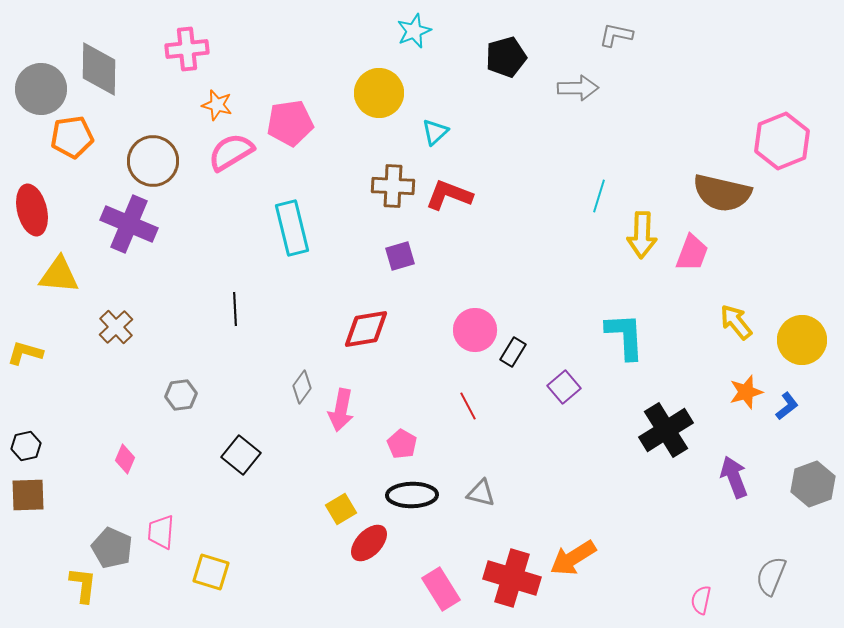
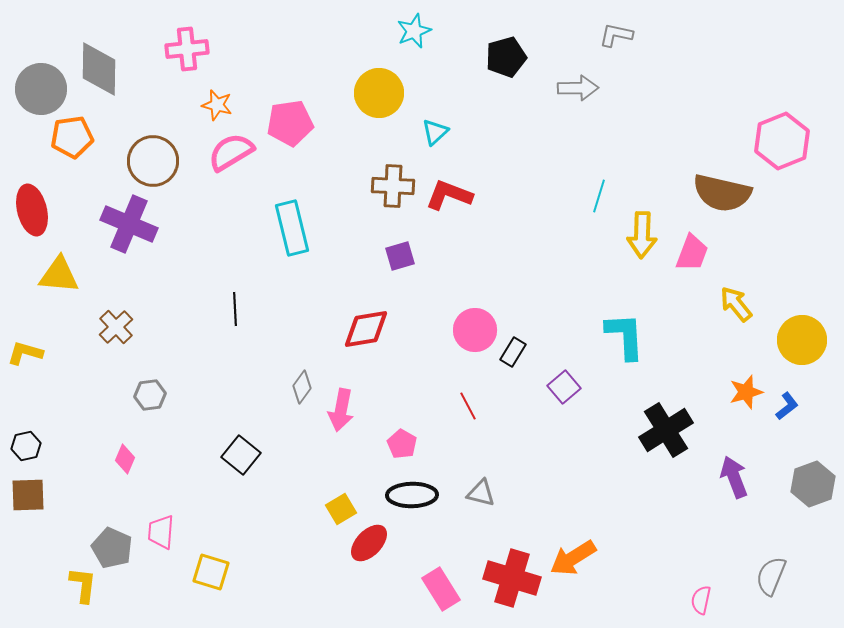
yellow arrow at (736, 322): moved 18 px up
gray hexagon at (181, 395): moved 31 px left
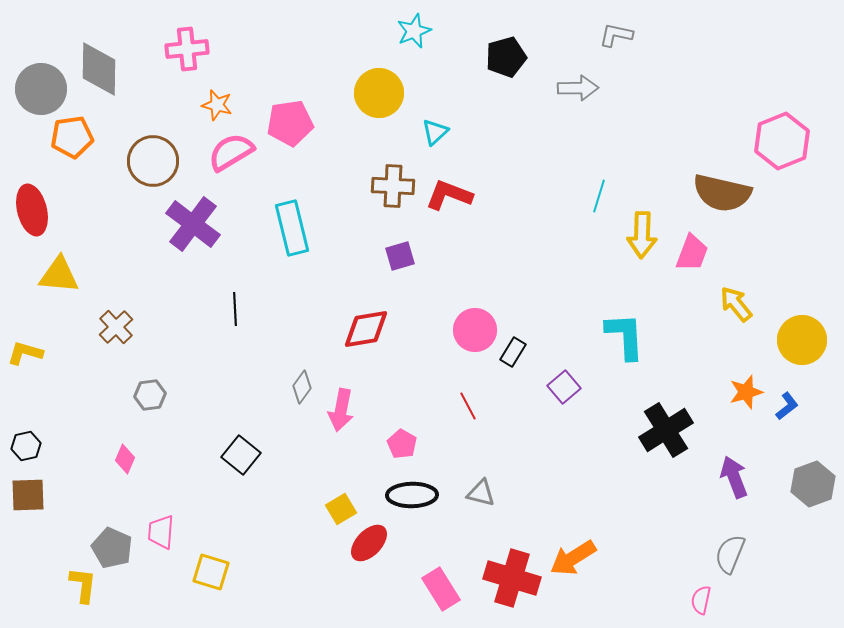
purple cross at (129, 224): moved 64 px right; rotated 14 degrees clockwise
gray semicircle at (771, 576): moved 41 px left, 22 px up
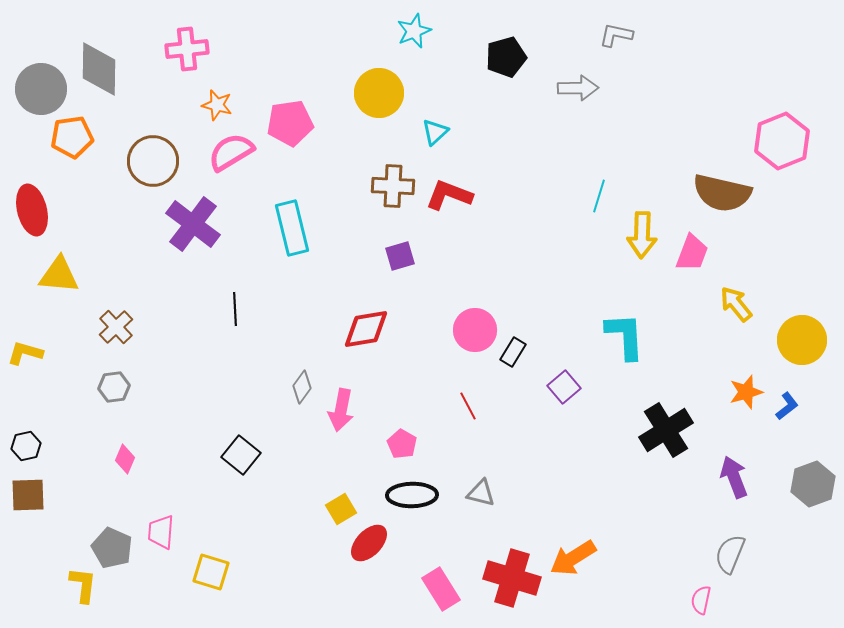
gray hexagon at (150, 395): moved 36 px left, 8 px up
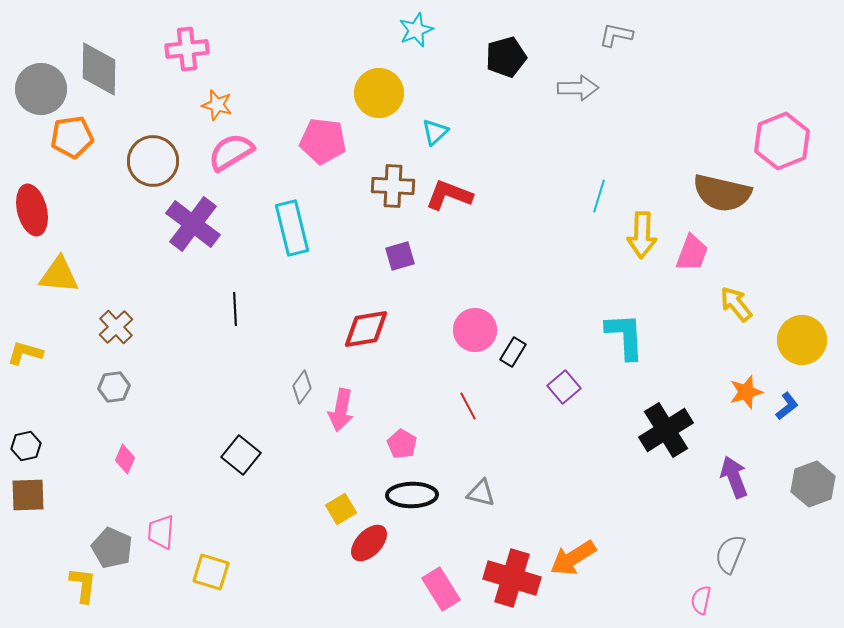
cyan star at (414, 31): moved 2 px right, 1 px up
pink pentagon at (290, 123): moved 33 px right, 18 px down; rotated 15 degrees clockwise
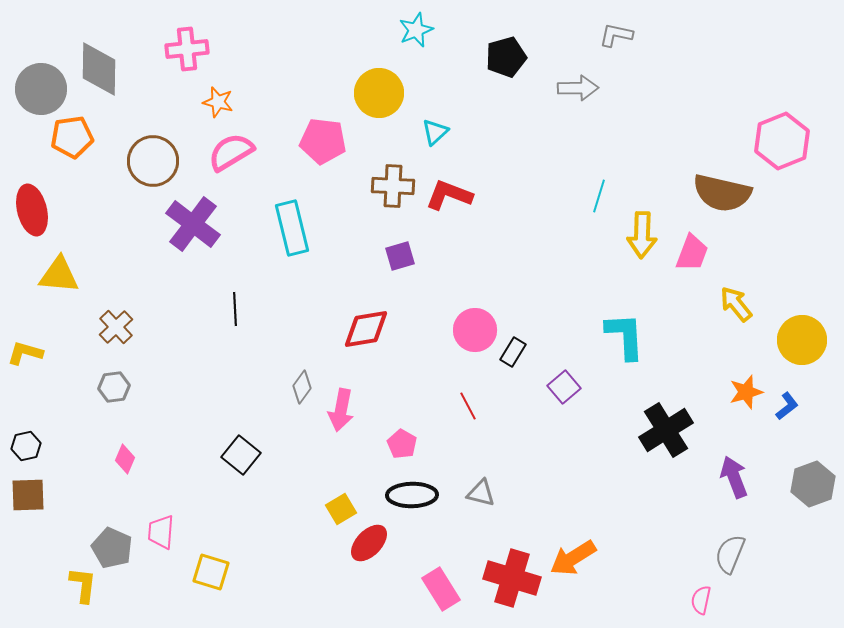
orange star at (217, 105): moved 1 px right, 3 px up
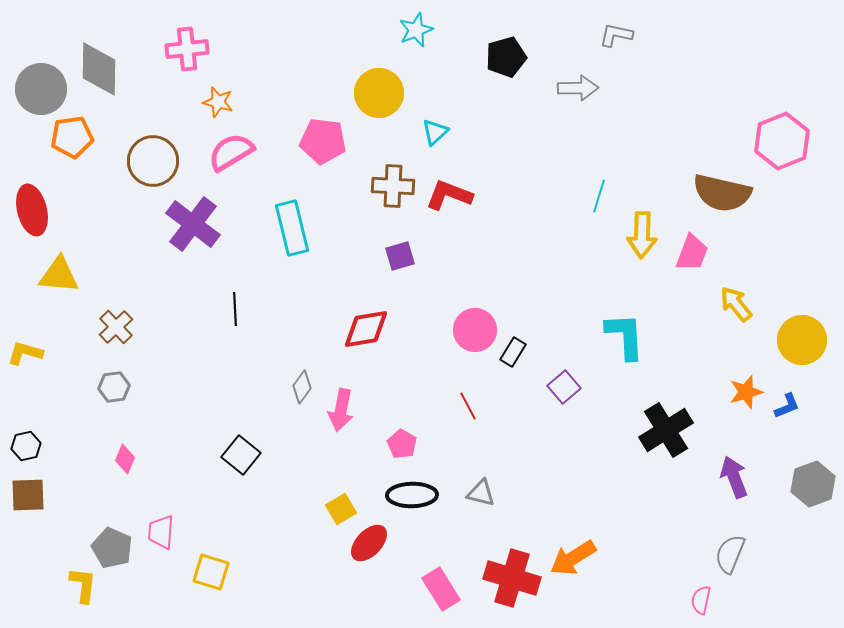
blue L-shape at (787, 406): rotated 16 degrees clockwise
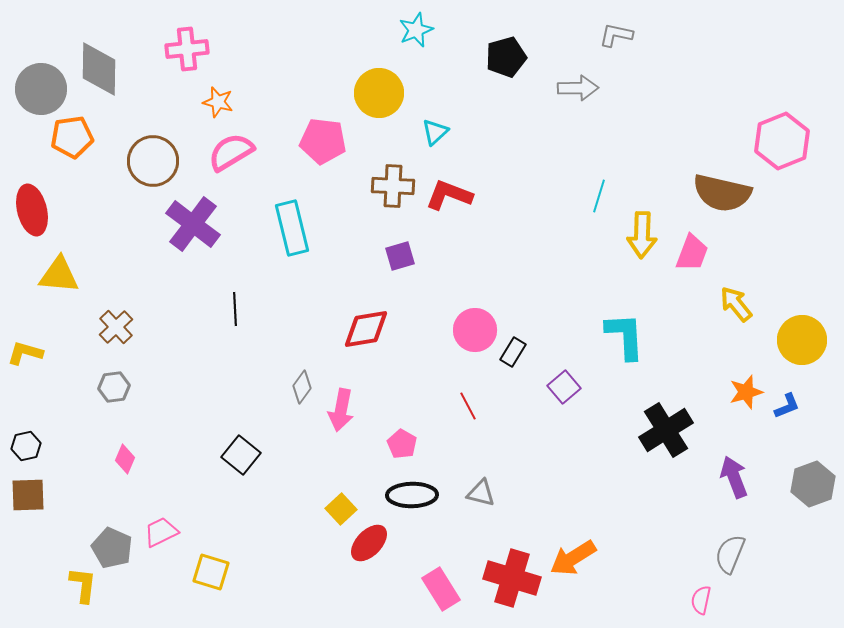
yellow square at (341, 509): rotated 12 degrees counterclockwise
pink trapezoid at (161, 532): rotated 60 degrees clockwise
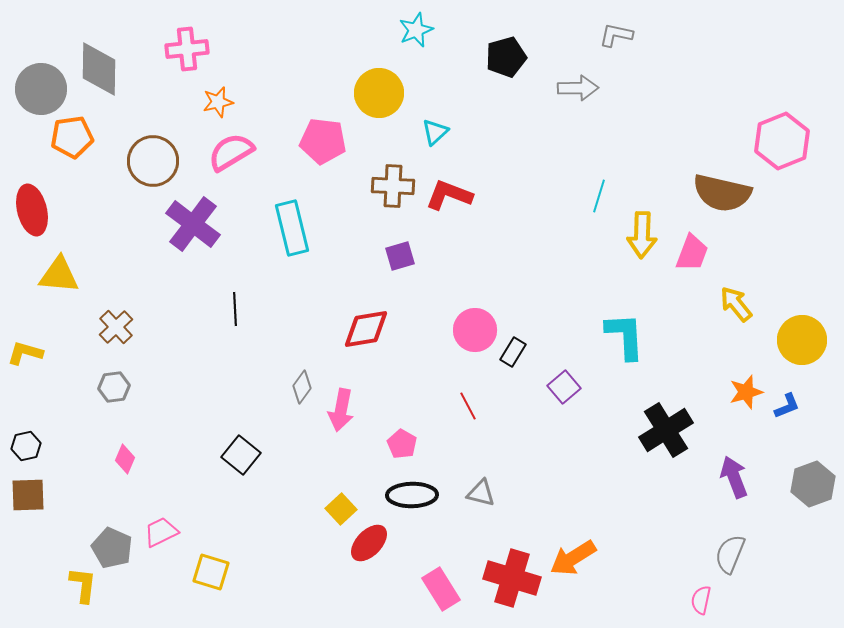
orange star at (218, 102): rotated 28 degrees counterclockwise
